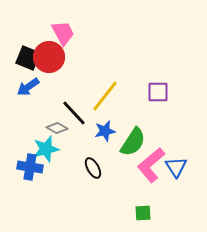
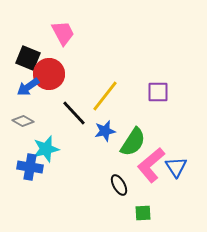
red circle: moved 17 px down
gray diamond: moved 34 px left, 7 px up
black ellipse: moved 26 px right, 17 px down
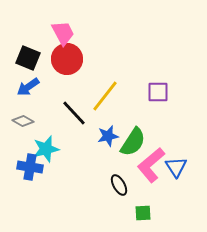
red circle: moved 18 px right, 15 px up
blue star: moved 3 px right, 5 px down
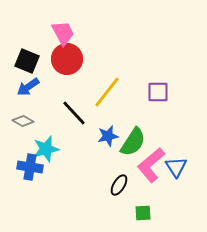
black square: moved 1 px left, 3 px down
yellow line: moved 2 px right, 4 px up
black ellipse: rotated 60 degrees clockwise
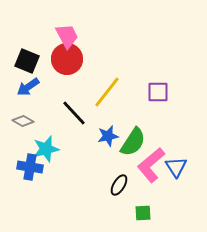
pink trapezoid: moved 4 px right, 3 px down
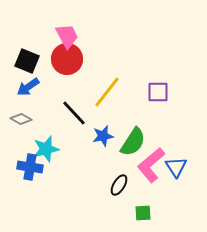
gray diamond: moved 2 px left, 2 px up
blue star: moved 5 px left
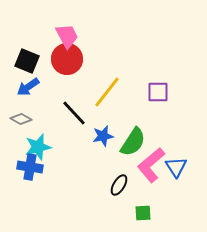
cyan star: moved 8 px left, 2 px up
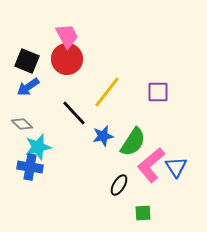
gray diamond: moved 1 px right, 5 px down; rotated 15 degrees clockwise
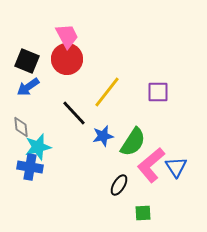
gray diamond: moved 1 px left, 3 px down; rotated 40 degrees clockwise
